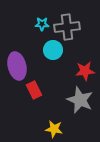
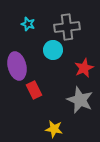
cyan star: moved 14 px left; rotated 16 degrees clockwise
red star: moved 1 px left, 3 px up; rotated 18 degrees counterclockwise
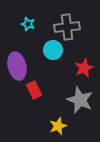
yellow star: moved 4 px right, 3 px up; rotated 30 degrees counterclockwise
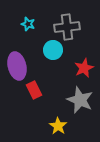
yellow star: rotated 18 degrees counterclockwise
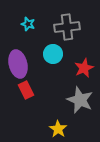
cyan circle: moved 4 px down
purple ellipse: moved 1 px right, 2 px up
red rectangle: moved 8 px left
yellow star: moved 3 px down
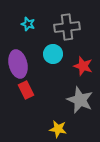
red star: moved 1 px left, 2 px up; rotated 30 degrees counterclockwise
yellow star: rotated 24 degrees counterclockwise
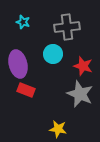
cyan star: moved 5 px left, 2 px up
red rectangle: rotated 42 degrees counterclockwise
gray star: moved 6 px up
